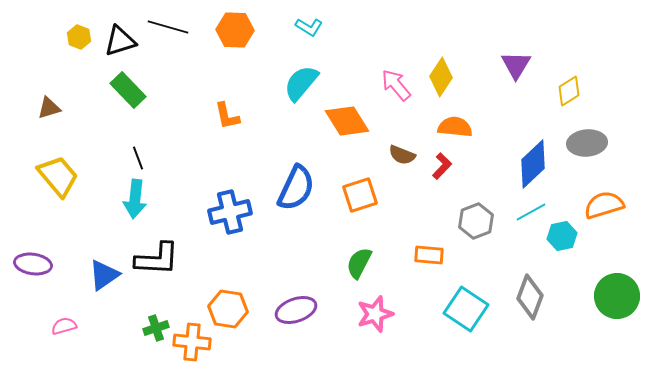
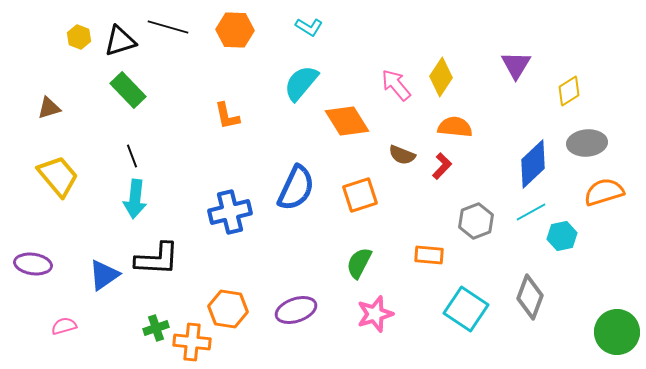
black line at (138, 158): moved 6 px left, 2 px up
orange semicircle at (604, 205): moved 13 px up
green circle at (617, 296): moved 36 px down
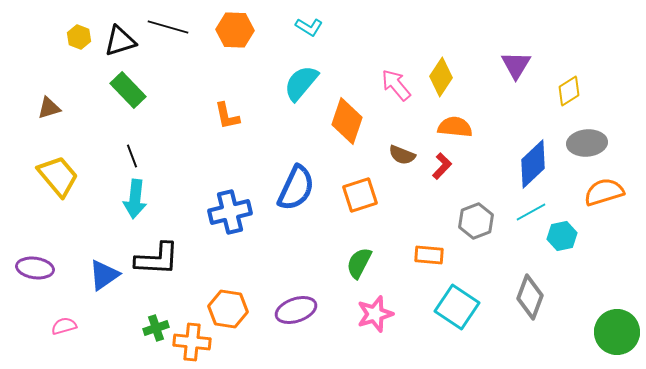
orange diamond at (347, 121): rotated 51 degrees clockwise
purple ellipse at (33, 264): moved 2 px right, 4 px down
cyan square at (466, 309): moved 9 px left, 2 px up
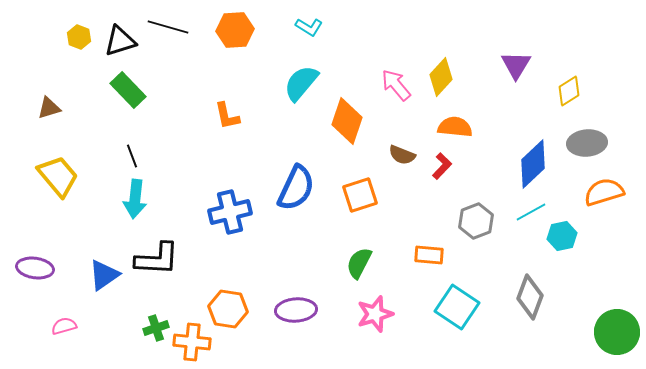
orange hexagon at (235, 30): rotated 6 degrees counterclockwise
yellow diamond at (441, 77): rotated 9 degrees clockwise
purple ellipse at (296, 310): rotated 15 degrees clockwise
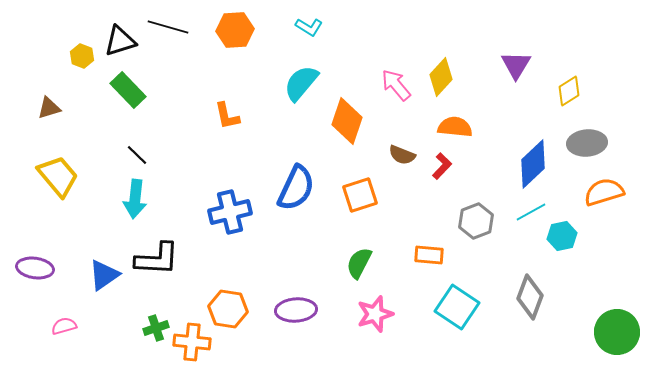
yellow hexagon at (79, 37): moved 3 px right, 19 px down
black line at (132, 156): moved 5 px right, 1 px up; rotated 25 degrees counterclockwise
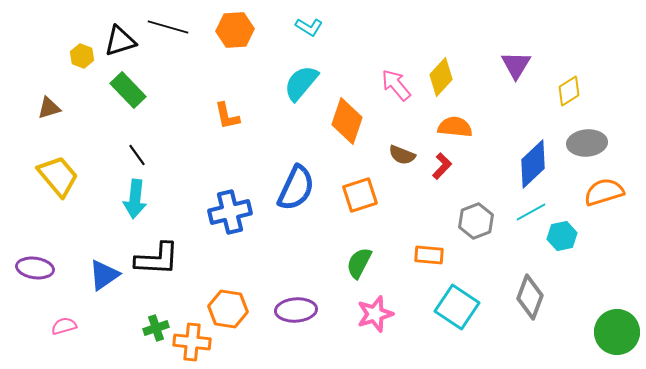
black line at (137, 155): rotated 10 degrees clockwise
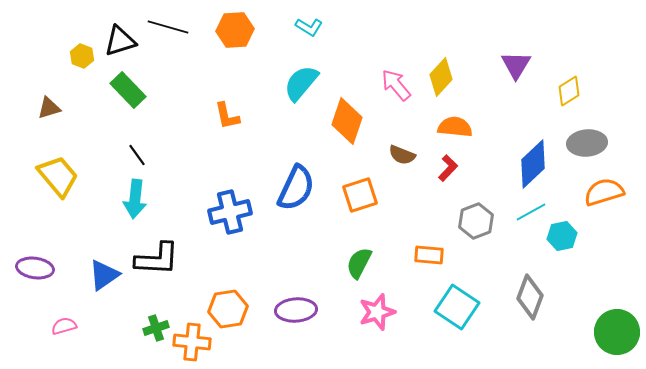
red L-shape at (442, 166): moved 6 px right, 2 px down
orange hexagon at (228, 309): rotated 18 degrees counterclockwise
pink star at (375, 314): moved 2 px right, 2 px up
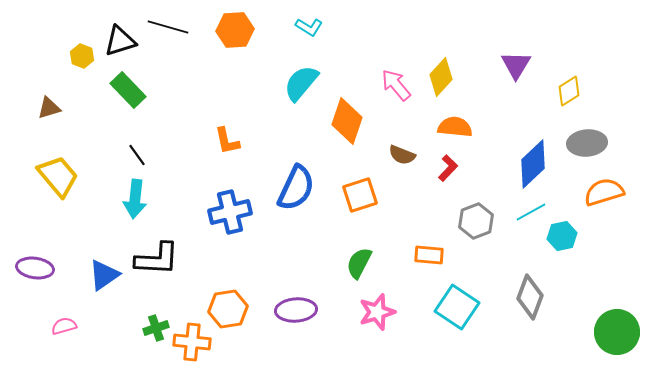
orange L-shape at (227, 116): moved 25 px down
